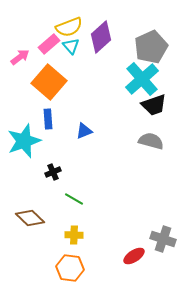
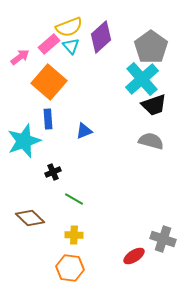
gray pentagon: rotated 12 degrees counterclockwise
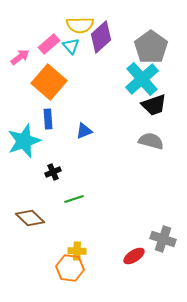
yellow semicircle: moved 11 px right, 2 px up; rotated 20 degrees clockwise
green line: rotated 48 degrees counterclockwise
yellow cross: moved 3 px right, 16 px down
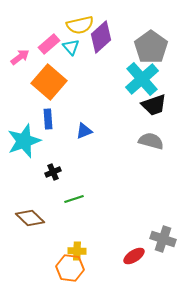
yellow semicircle: rotated 12 degrees counterclockwise
cyan triangle: moved 1 px down
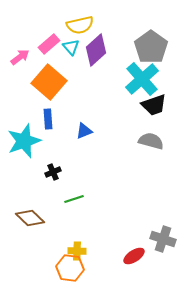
purple diamond: moved 5 px left, 13 px down
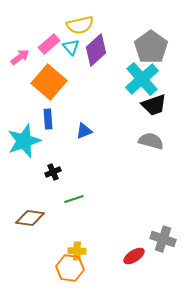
brown diamond: rotated 36 degrees counterclockwise
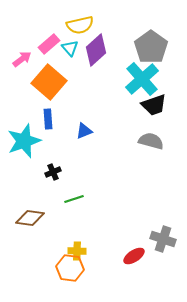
cyan triangle: moved 1 px left, 1 px down
pink arrow: moved 2 px right, 2 px down
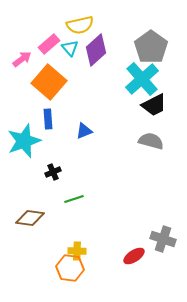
black trapezoid: rotated 8 degrees counterclockwise
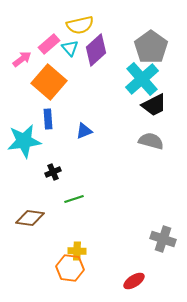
cyan star: rotated 12 degrees clockwise
red ellipse: moved 25 px down
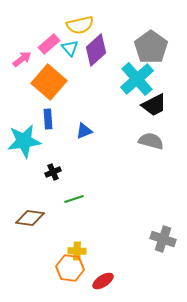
cyan cross: moved 5 px left
red ellipse: moved 31 px left
